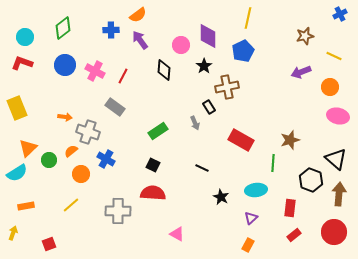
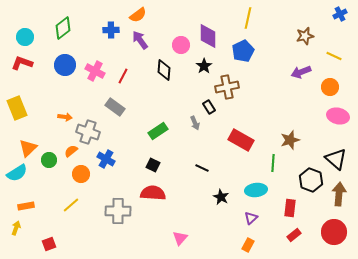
yellow arrow at (13, 233): moved 3 px right, 5 px up
pink triangle at (177, 234): moved 3 px right, 4 px down; rotated 42 degrees clockwise
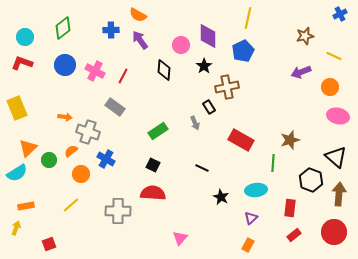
orange semicircle at (138, 15): rotated 66 degrees clockwise
black triangle at (336, 159): moved 2 px up
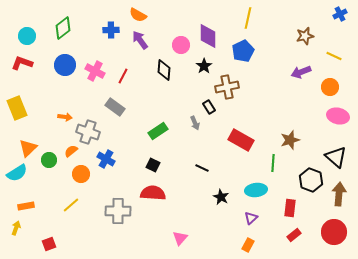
cyan circle at (25, 37): moved 2 px right, 1 px up
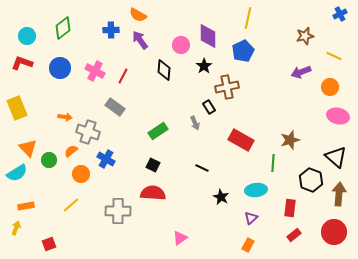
blue circle at (65, 65): moved 5 px left, 3 px down
orange triangle at (28, 148): rotated 30 degrees counterclockwise
pink triangle at (180, 238): rotated 14 degrees clockwise
